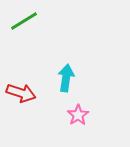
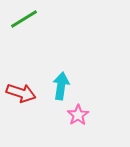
green line: moved 2 px up
cyan arrow: moved 5 px left, 8 px down
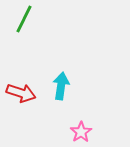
green line: rotated 32 degrees counterclockwise
pink star: moved 3 px right, 17 px down
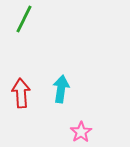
cyan arrow: moved 3 px down
red arrow: rotated 112 degrees counterclockwise
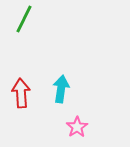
pink star: moved 4 px left, 5 px up
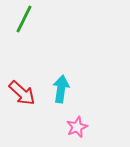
red arrow: moved 1 px right; rotated 136 degrees clockwise
pink star: rotated 10 degrees clockwise
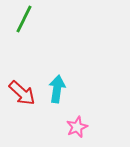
cyan arrow: moved 4 px left
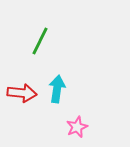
green line: moved 16 px right, 22 px down
red arrow: rotated 36 degrees counterclockwise
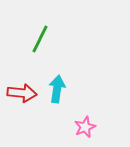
green line: moved 2 px up
pink star: moved 8 px right
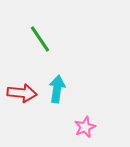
green line: rotated 60 degrees counterclockwise
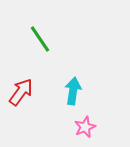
cyan arrow: moved 16 px right, 2 px down
red arrow: moved 1 px left, 1 px up; rotated 60 degrees counterclockwise
